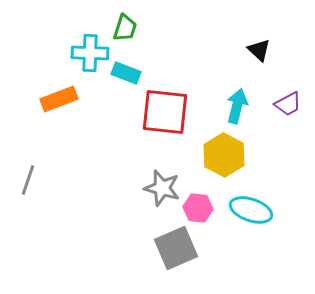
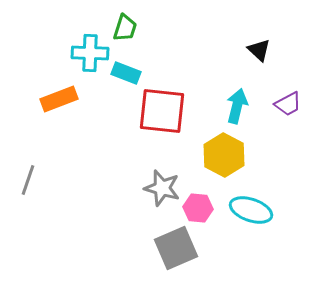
red square: moved 3 px left, 1 px up
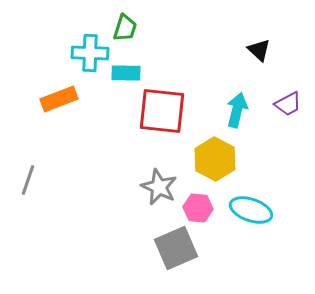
cyan rectangle: rotated 20 degrees counterclockwise
cyan arrow: moved 4 px down
yellow hexagon: moved 9 px left, 4 px down
gray star: moved 3 px left, 1 px up; rotated 9 degrees clockwise
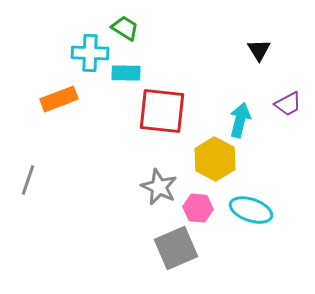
green trapezoid: rotated 76 degrees counterclockwise
black triangle: rotated 15 degrees clockwise
cyan arrow: moved 3 px right, 10 px down
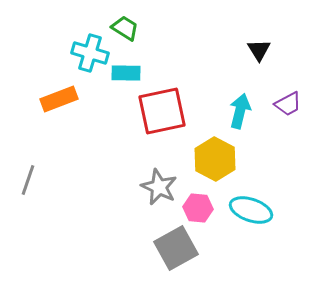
cyan cross: rotated 15 degrees clockwise
red square: rotated 18 degrees counterclockwise
cyan arrow: moved 9 px up
gray square: rotated 6 degrees counterclockwise
